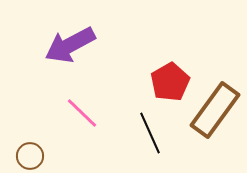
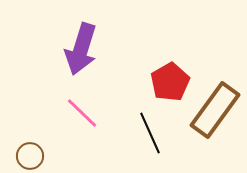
purple arrow: moved 11 px right, 4 px down; rotated 45 degrees counterclockwise
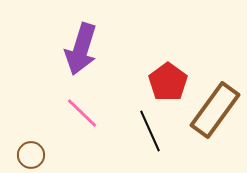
red pentagon: moved 2 px left; rotated 6 degrees counterclockwise
black line: moved 2 px up
brown circle: moved 1 px right, 1 px up
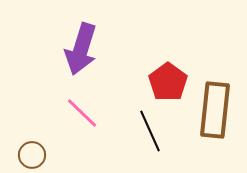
brown rectangle: rotated 30 degrees counterclockwise
brown circle: moved 1 px right
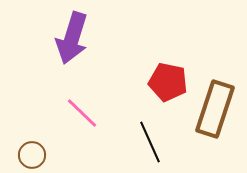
purple arrow: moved 9 px left, 11 px up
red pentagon: rotated 24 degrees counterclockwise
brown rectangle: moved 1 px up; rotated 12 degrees clockwise
black line: moved 11 px down
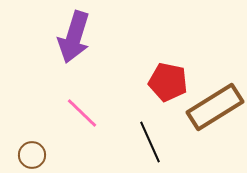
purple arrow: moved 2 px right, 1 px up
brown rectangle: moved 2 px up; rotated 40 degrees clockwise
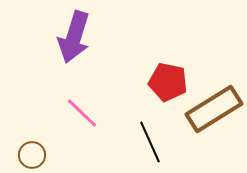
brown rectangle: moved 1 px left, 2 px down
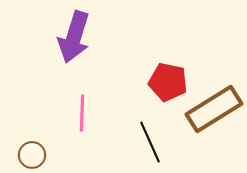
pink line: rotated 48 degrees clockwise
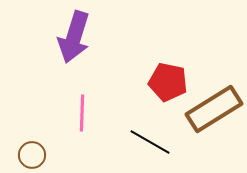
black line: rotated 36 degrees counterclockwise
